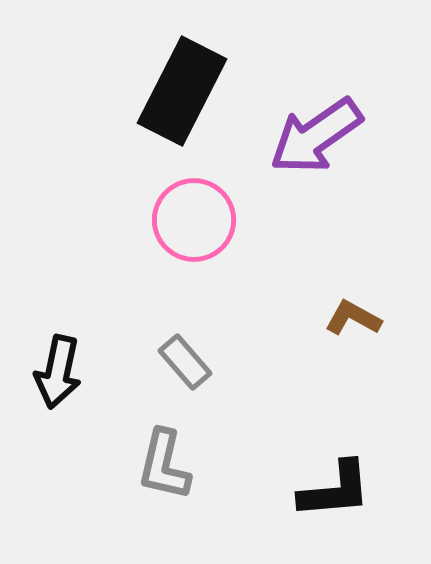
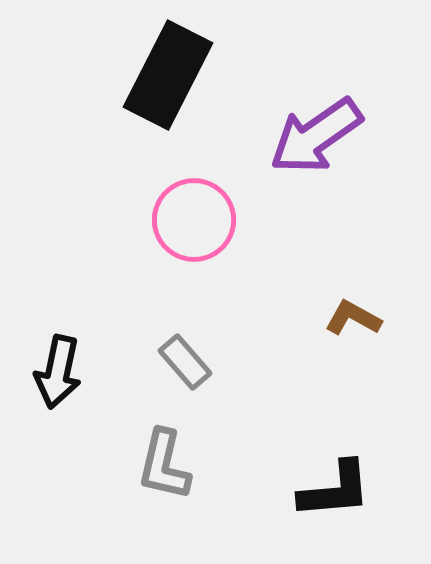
black rectangle: moved 14 px left, 16 px up
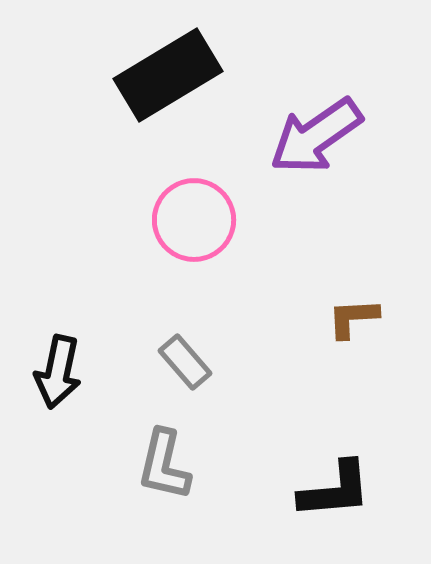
black rectangle: rotated 32 degrees clockwise
brown L-shape: rotated 32 degrees counterclockwise
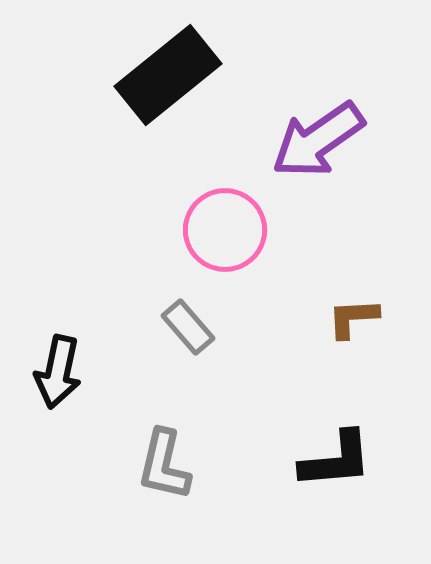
black rectangle: rotated 8 degrees counterclockwise
purple arrow: moved 2 px right, 4 px down
pink circle: moved 31 px right, 10 px down
gray rectangle: moved 3 px right, 35 px up
black L-shape: moved 1 px right, 30 px up
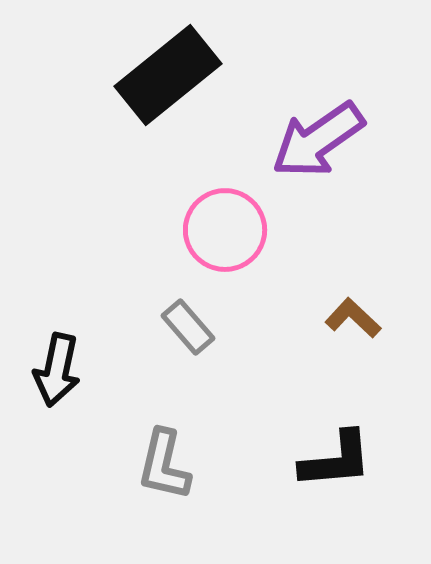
brown L-shape: rotated 46 degrees clockwise
black arrow: moved 1 px left, 2 px up
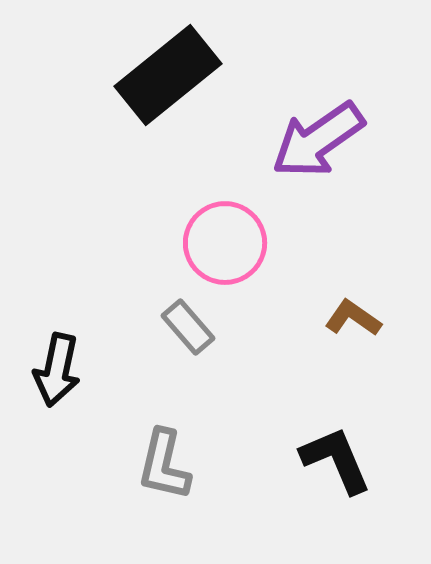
pink circle: moved 13 px down
brown L-shape: rotated 8 degrees counterclockwise
black L-shape: rotated 108 degrees counterclockwise
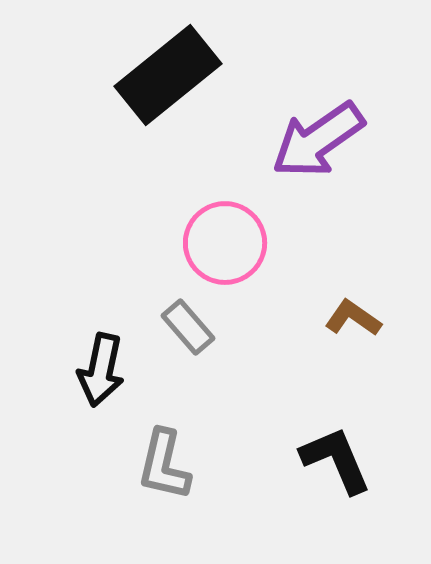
black arrow: moved 44 px right
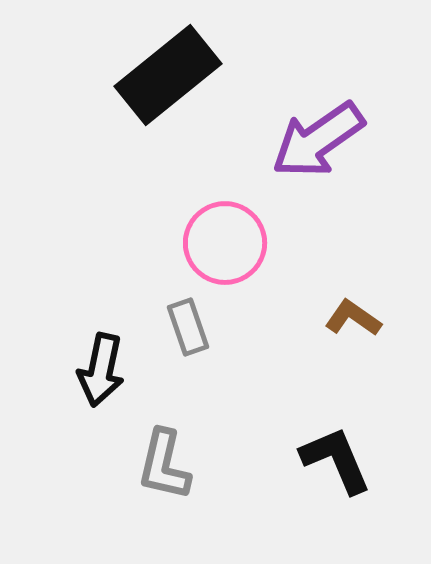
gray rectangle: rotated 22 degrees clockwise
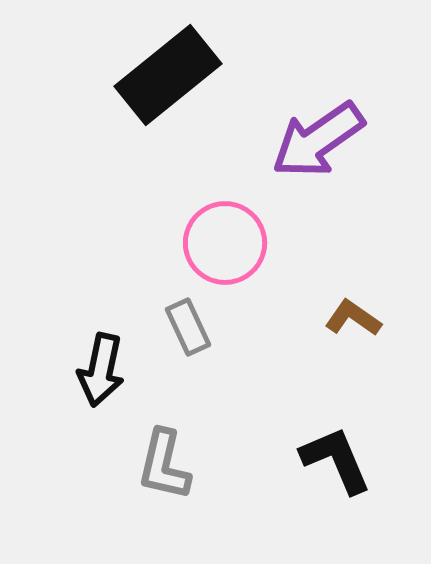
gray rectangle: rotated 6 degrees counterclockwise
